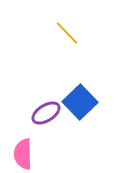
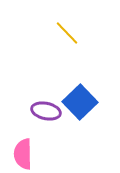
purple ellipse: moved 2 px up; rotated 44 degrees clockwise
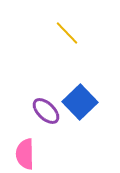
purple ellipse: rotated 32 degrees clockwise
pink semicircle: moved 2 px right
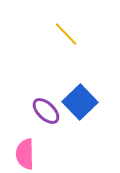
yellow line: moved 1 px left, 1 px down
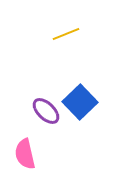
yellow line: rotated 68 degrees counterclockwise
pink semicircle: rotated 12 degrees counterclockwise
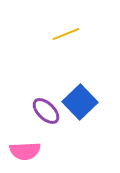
pink semicircle: moved 3 px up; rotated 80 degrees counterclockwise
